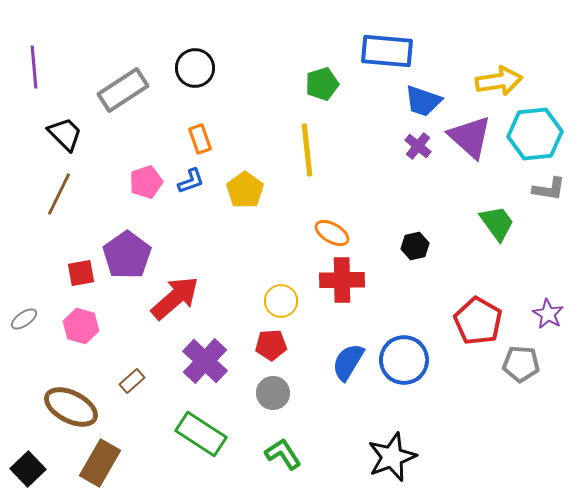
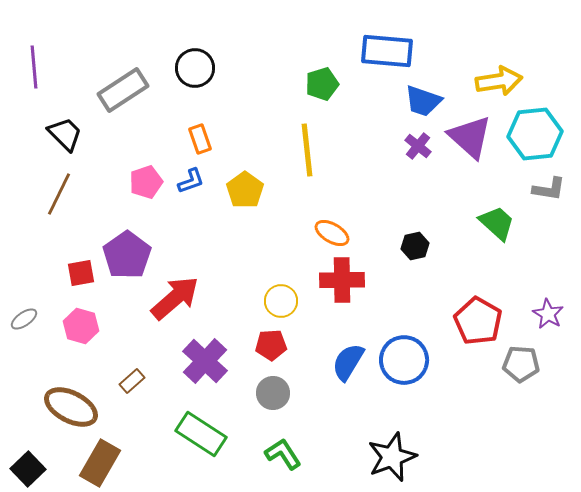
green trapezoid at (497, 223): rotated 12 degrees counterclockwise
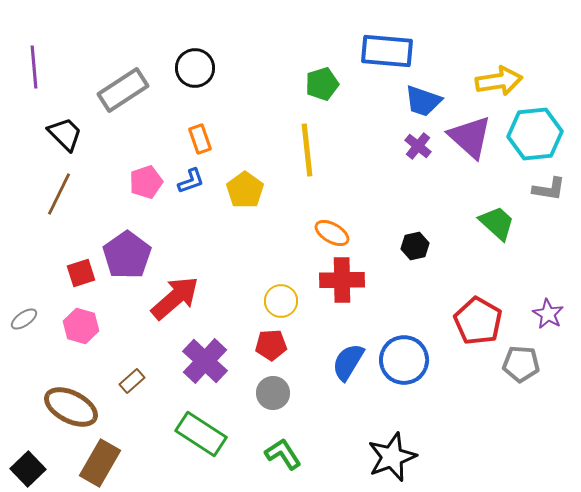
red square at (81, 273): rotated 8 degrees counterclockwise
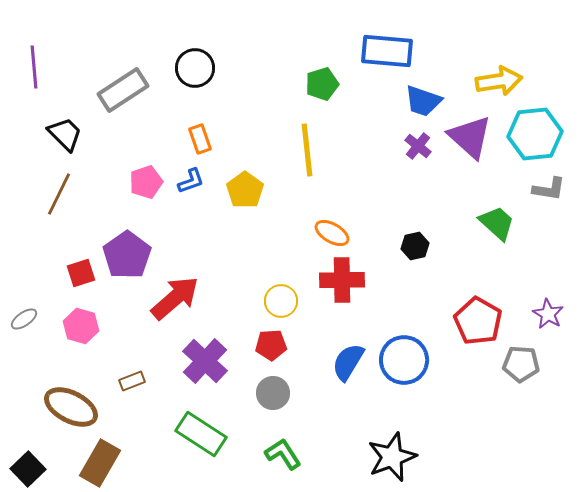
brown rectangle at (132, 381): rotated 20 degrees clockwise
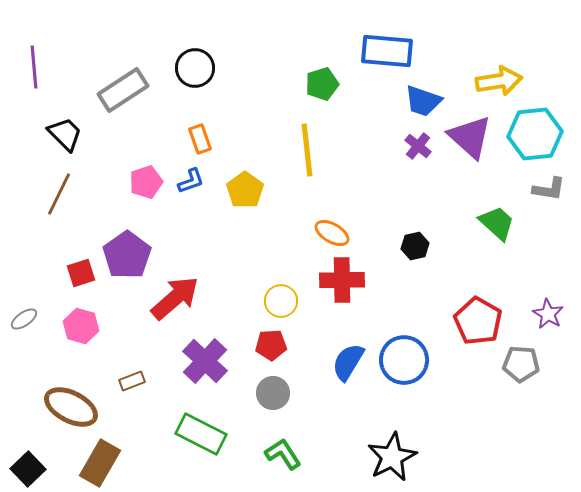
green rectangle at (201, 434): rotated 6 degrees counterclockwise
black star at (392, 457): rotated 6 degrees counterclockwise
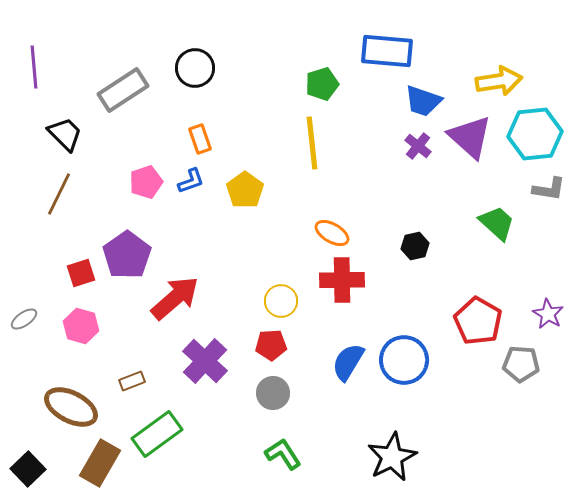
yellow line at (307, 150): moved 5 px right, 7 px up
green rectangle at (201, 434): moved 44 px left; rotated 63 degrees counterclockwise
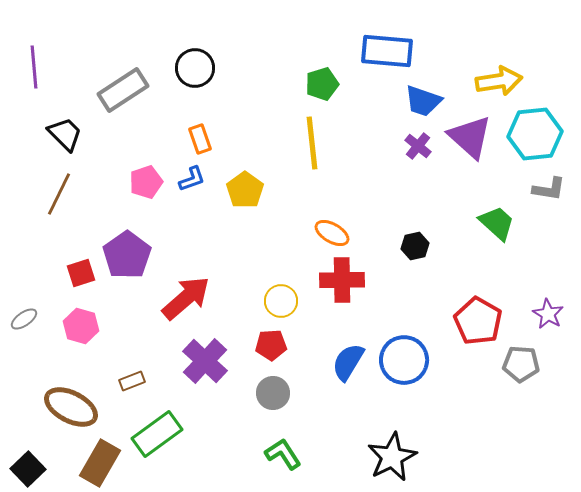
blue L-shape at (191, 181): moved 1 px right, 2 px up
red arrow at (175, 298): moved 11 px right
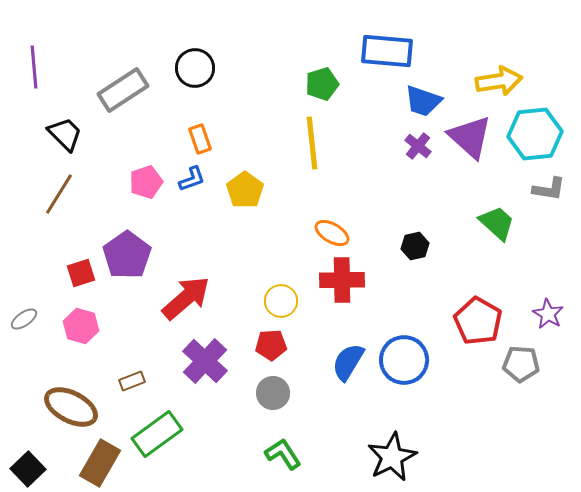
brown line at (59, 194): rotated 6 degrees clockwise
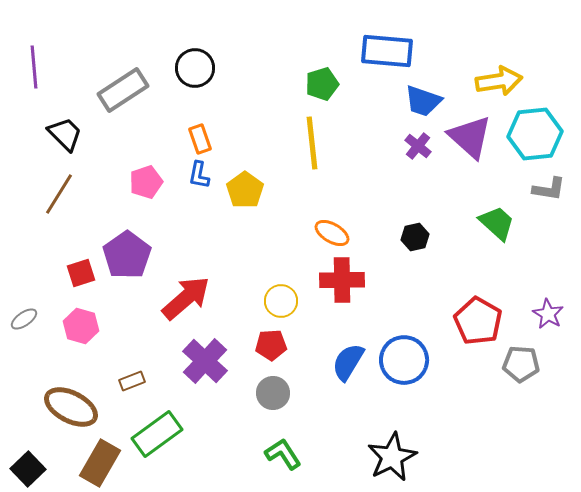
blue L-shape at (192, 179): moved 7 px right, 4 px up; rotated 120 degrees clockwise
black hexagon at (415, 246): moved 9 px up
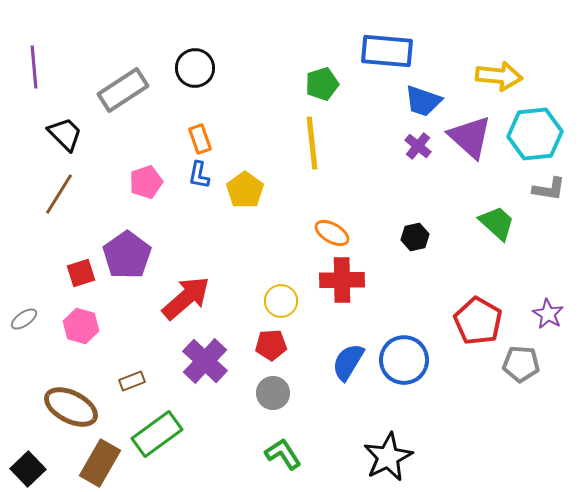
yellow arrow at (499, 81): moved 5 px up; rotated 15 degrees clockwise
black star at (392, 457): moved 4 px left
